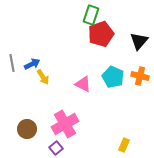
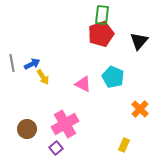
green rectangle: moved 11 px right; rotated 12 degrees counterclockwise
orange cross: moved 33 px down; rotated 30 degrees clockwise
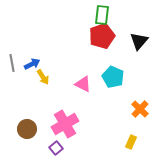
red pentagon: moved 1 px right, 2 px down
yellow rectangle: moved 7 px right, 3 px up
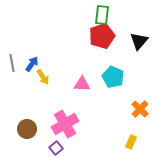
blue arrow: rotated 28 degrees counterclockwise
pink triangle: moved 1 px left; rotated 24 degrees counterclockwise
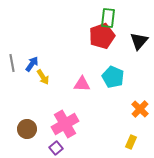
green rectangle: moved 6 px right, 3 px down
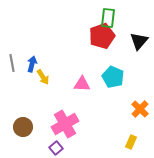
blue arrow: rotated 21 degrees counterclockwise
brown circle: moved 4 px left, 2 px up
